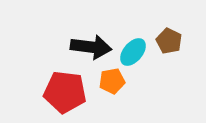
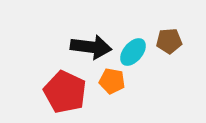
brown pentagon: rotated 30 degrees counterclockwise
orange pentagon: rotated 20 degrees clockwise
red pentagon: rotated 18 degrees clockwise
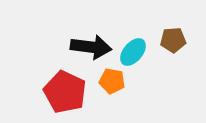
brown pentagon: moved 4 px right, 1 px up
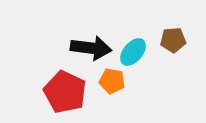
black arrow: moved 1 px down
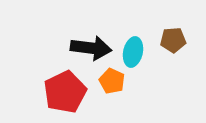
cyan ellipse: rotated 28 degrees counterclockwise
orange pentagon: rotated 15 degrees clockwise
red pentagon: rotated 21 degrees clockwise
